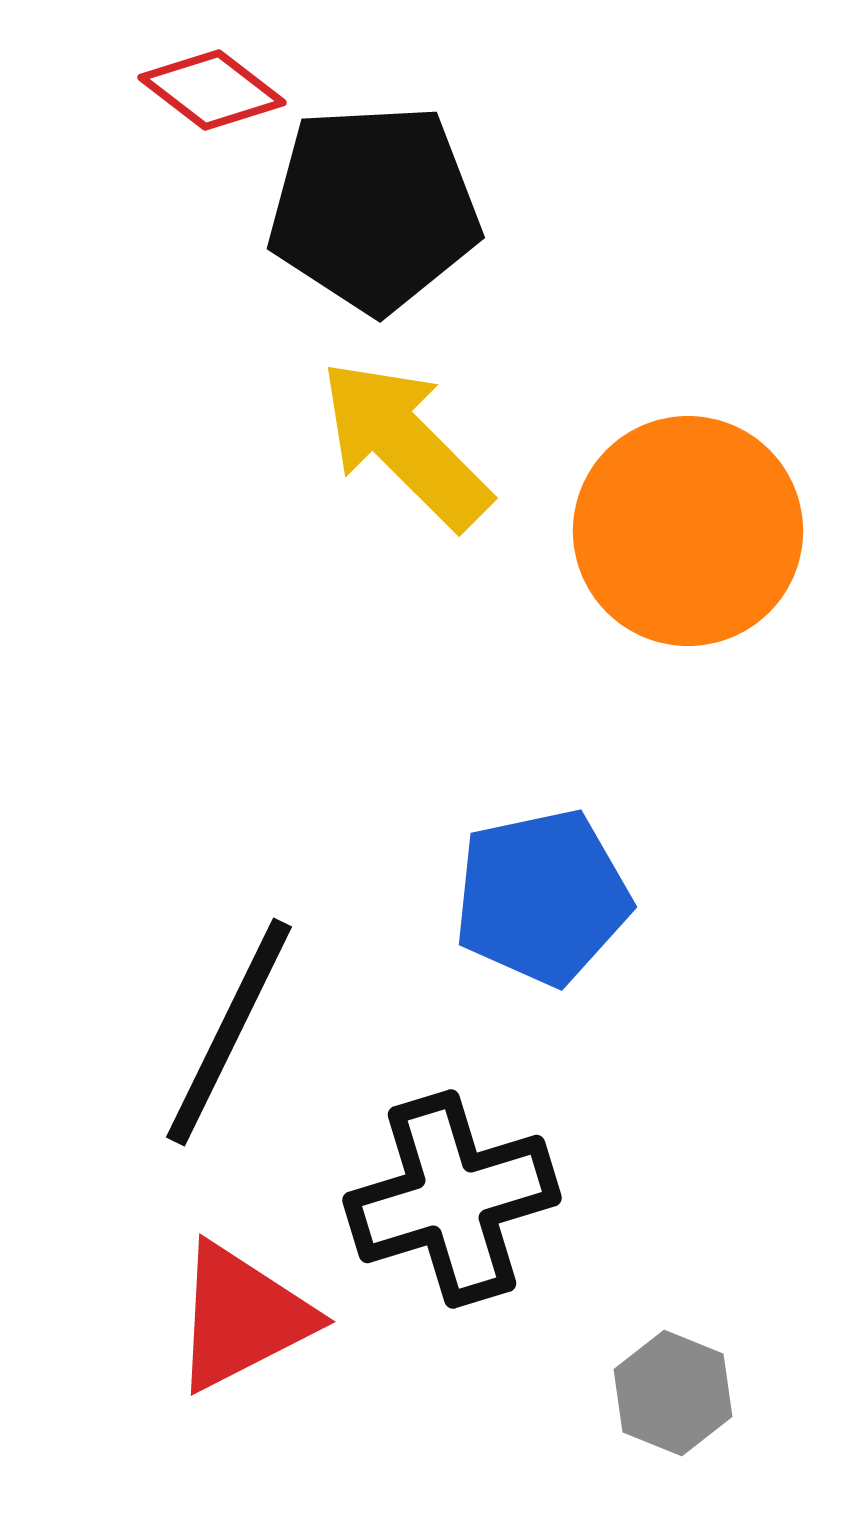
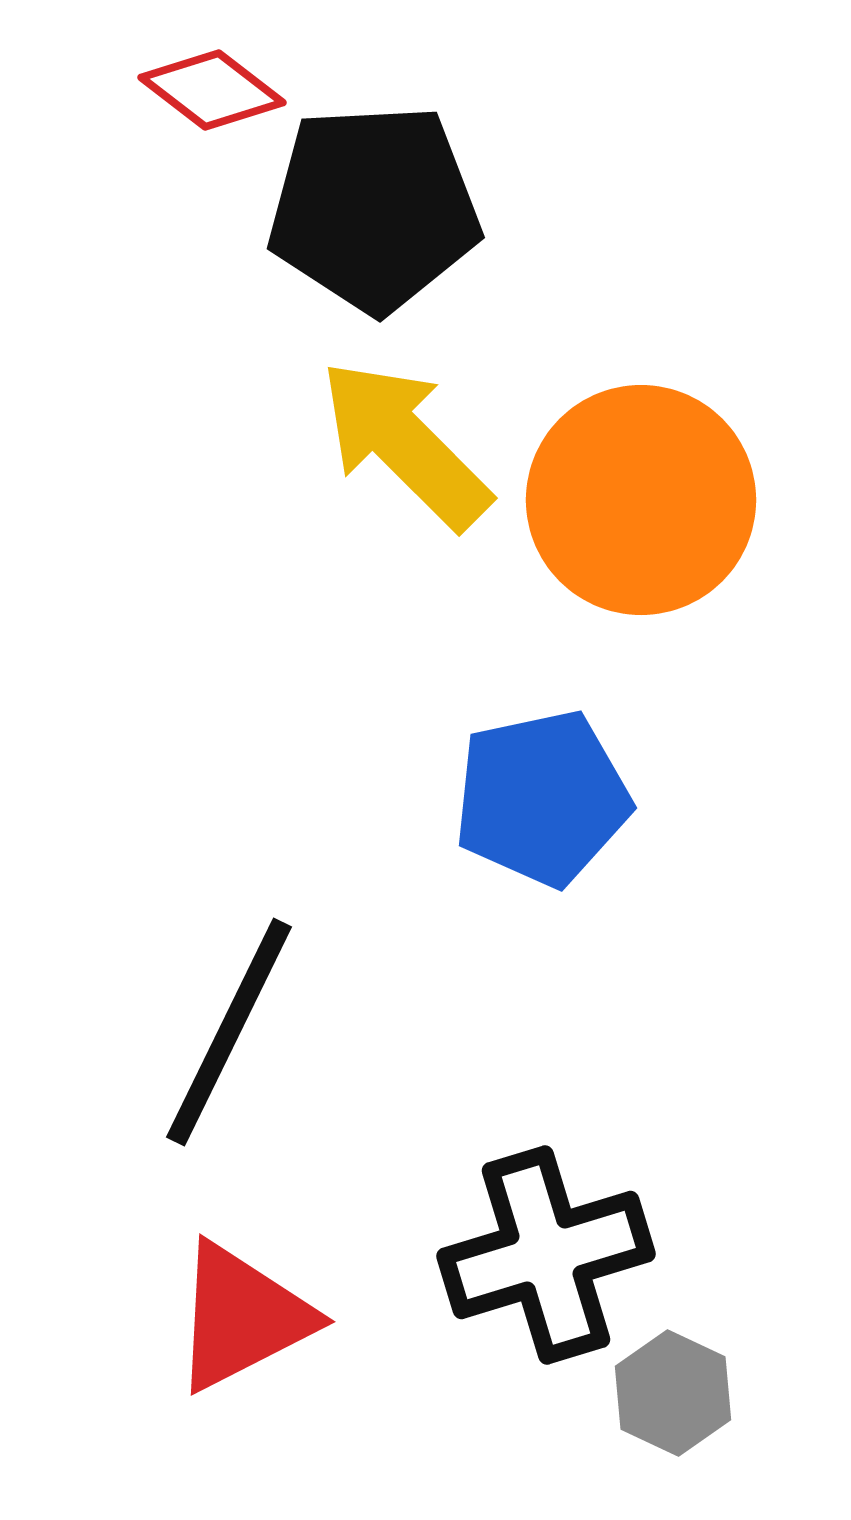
orange circle: moved 47 px left, 31 px up
blue pentagon: moved 99 px up
black cross: moved 94 px right, 56 px down
gray hexagon: rotated 3 degrees clockwise
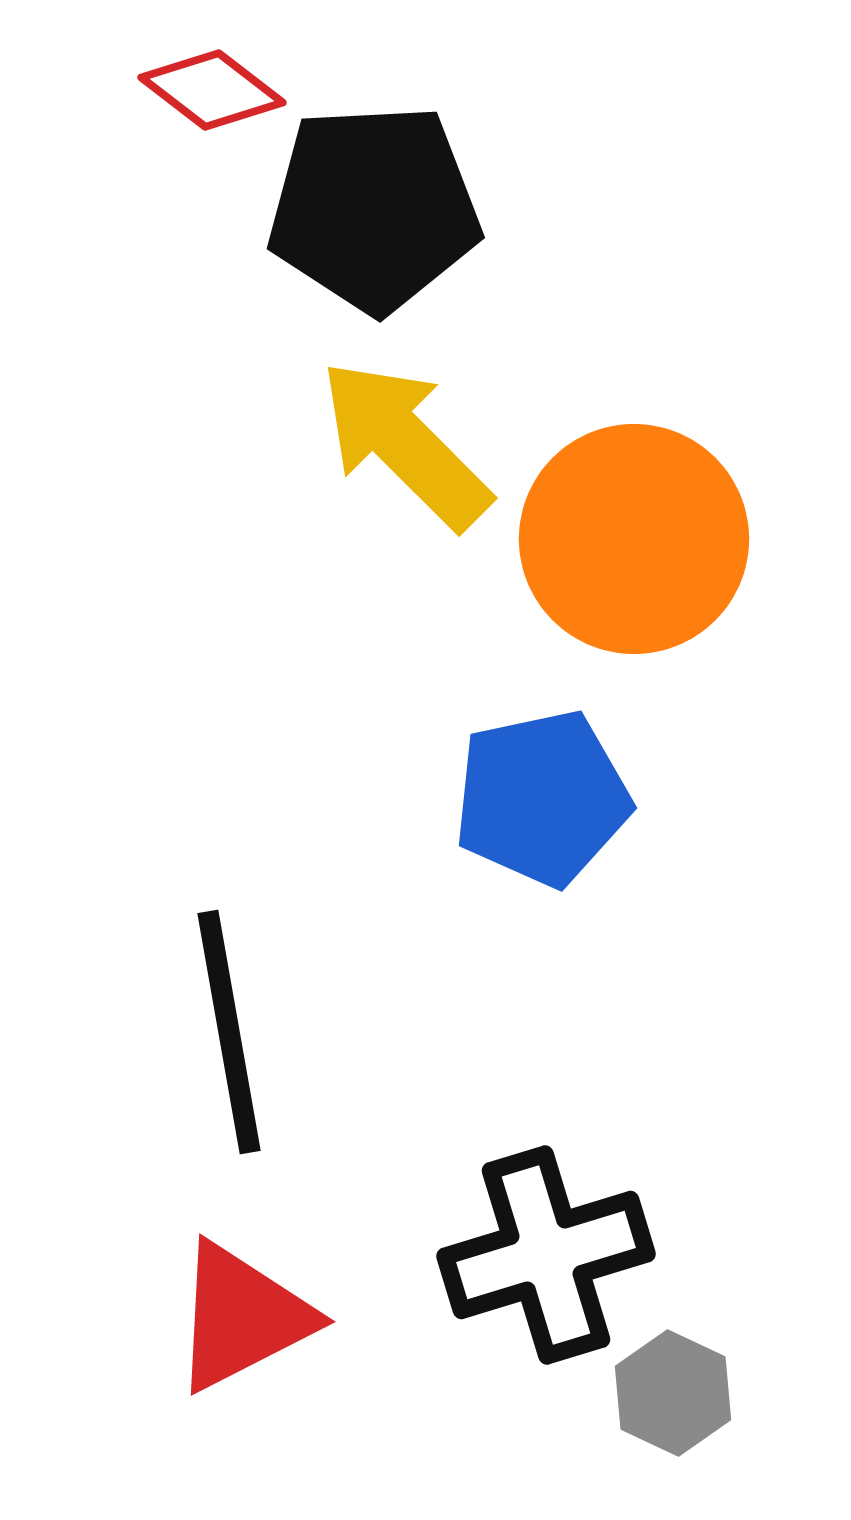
orange circle: moved 7 px left, 39 px down
black line: rotated 36 degrees counterclockwise
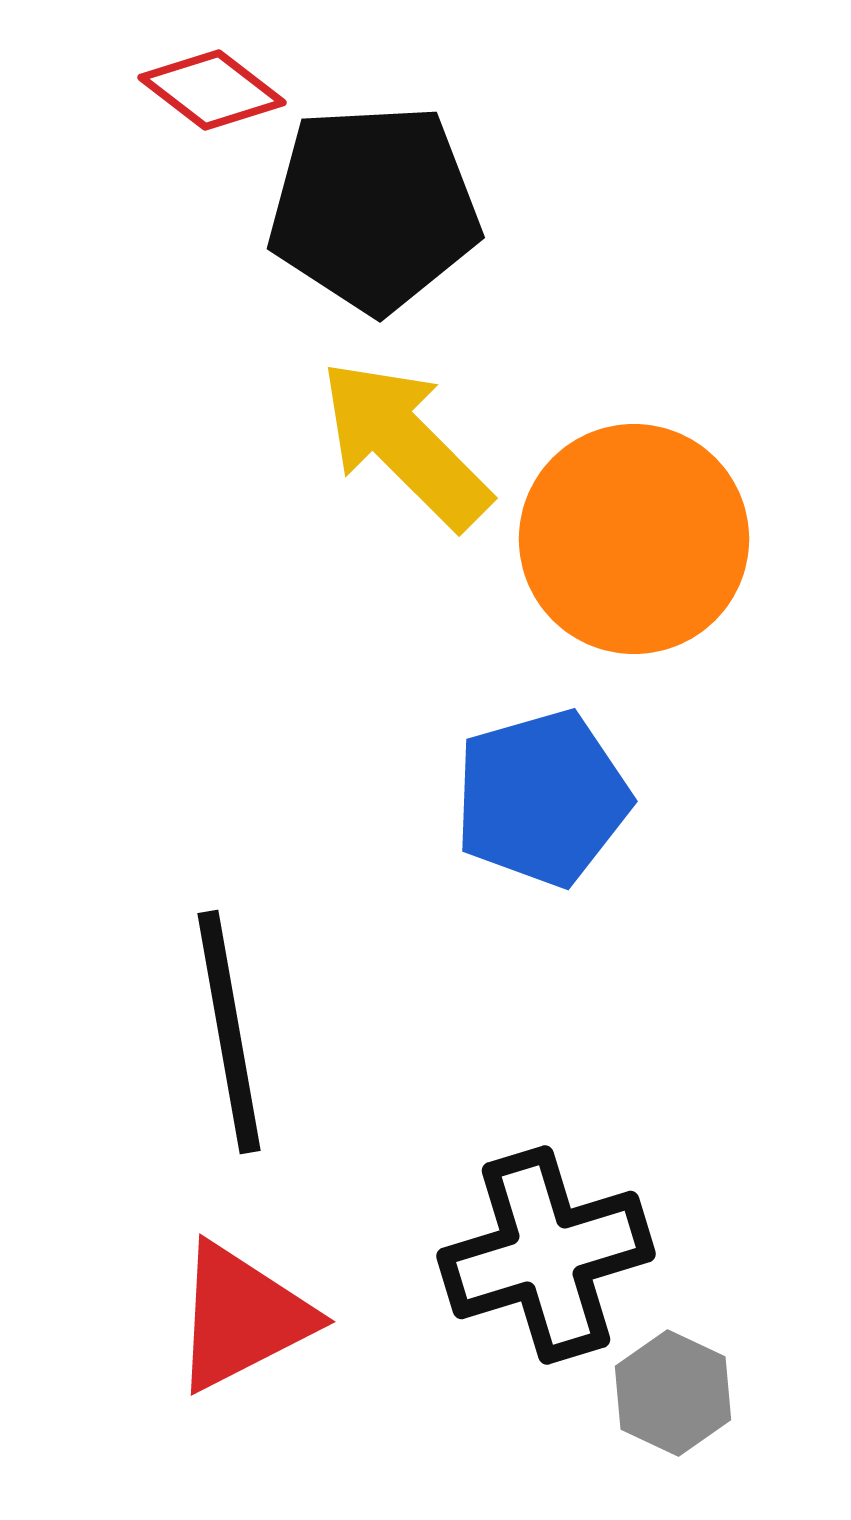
blue pentagon: rotated 4 degrees counterclockwise
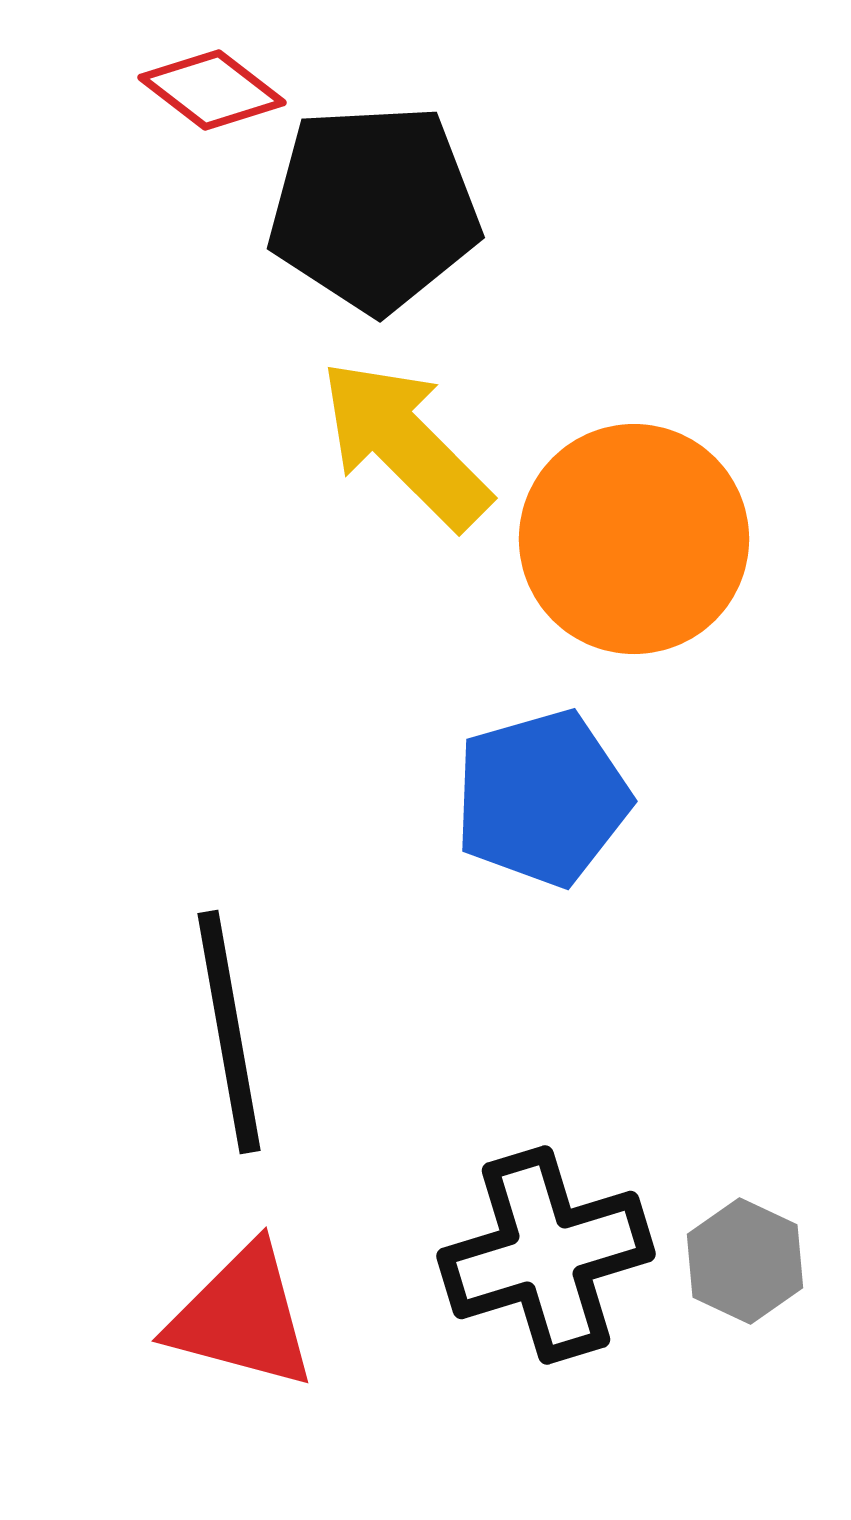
red triangle: rotated 42 degrees clockwise
gray hexagon: moved 72 px right, 132 px up
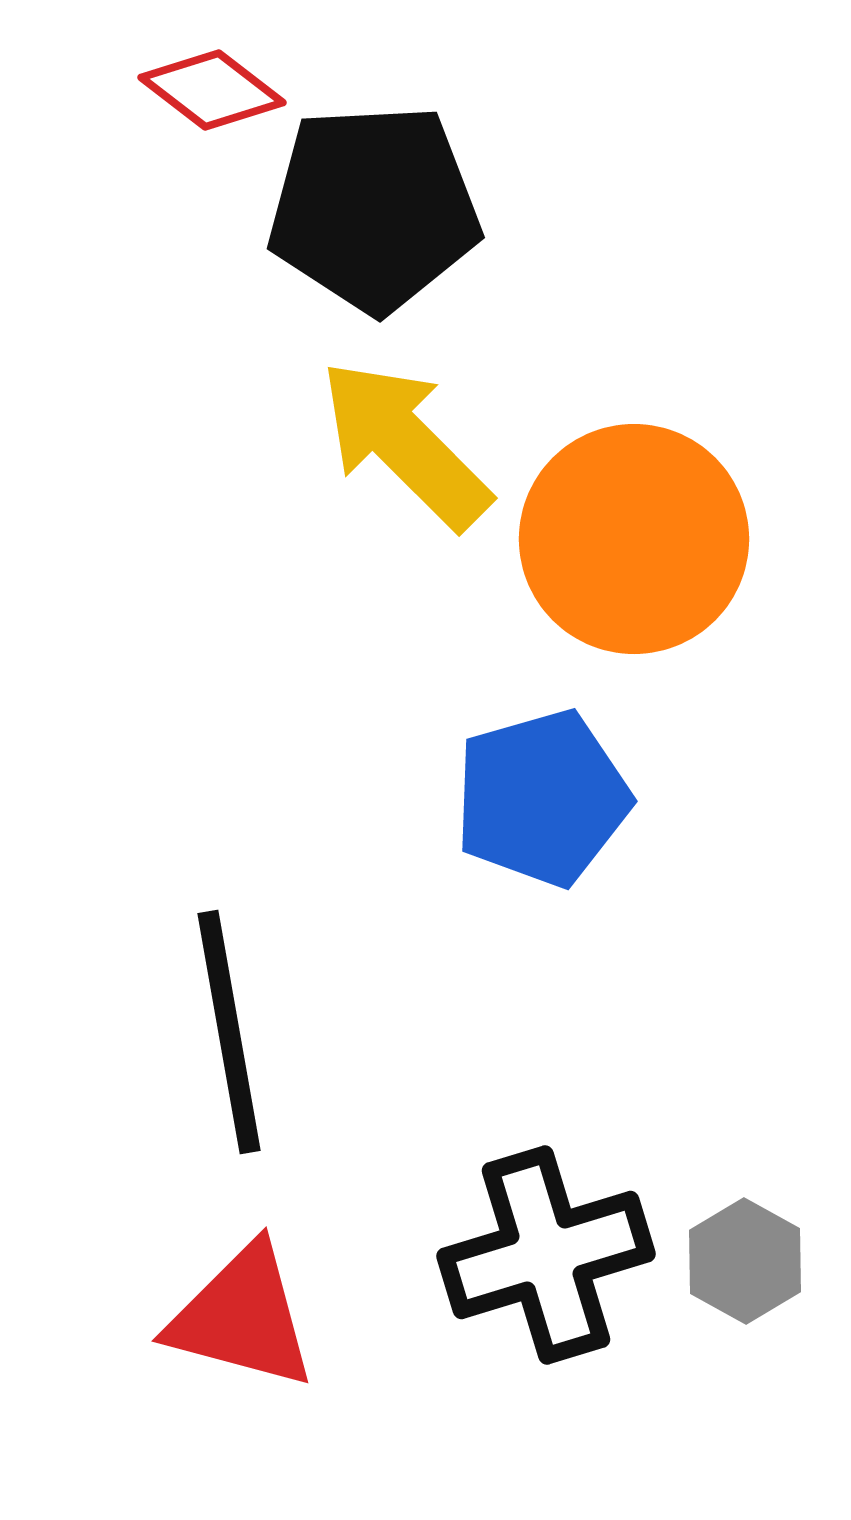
gray hexagon: rotated 4 degrees clockwise
